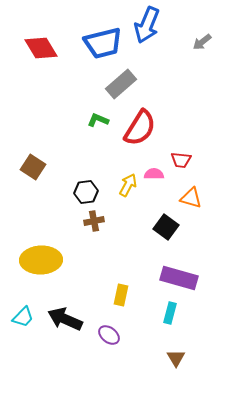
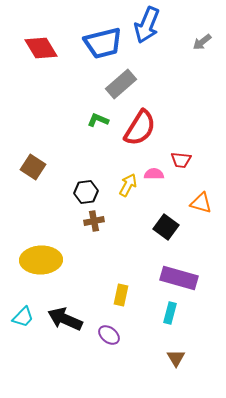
orange triangle: moved 10 px right, 5 px down
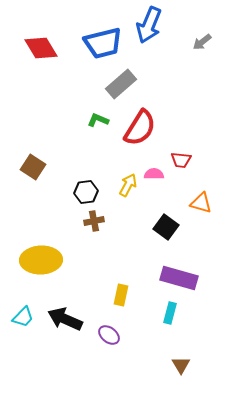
blue arrow: moved 2 px right
brown triangle: moved 5 px right, 7 px down
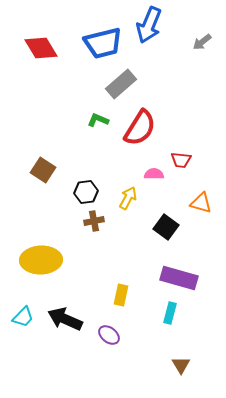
brown square: moved 10 px right, 3 px down
yellow arrow: moved 13 px down
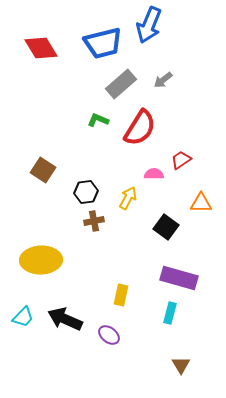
gray arrow: moved 39 px left, 38 px down
red trapezoid: rotated 140 degrees clockwise
orange triangle: rotated 15 degrees counterclockwise
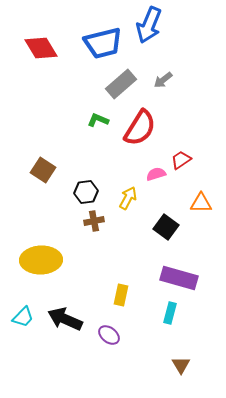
pink semicircle: moved 2 px right; rotated 18 degrees counterclockwise
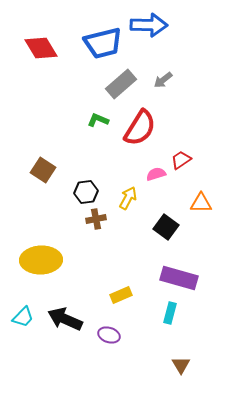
blue arrow: rotated 111 degrees counterclockwise
brown cross: moved 2 px right, 2 px up
yellow rectangle: rotated 55 degrees clockwise
purple ellipse: rotated 20 degrees counterclockwise
